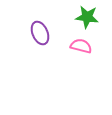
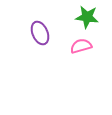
pink semicircle: rotated 30 degrees counterclockwise
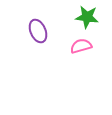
purple ellipse: moved 2 px left, 2 px up
